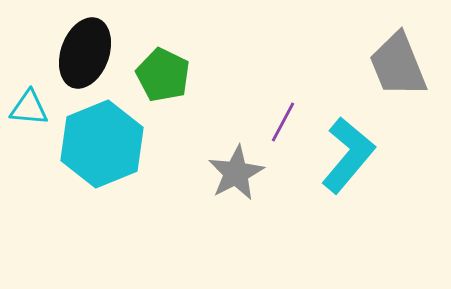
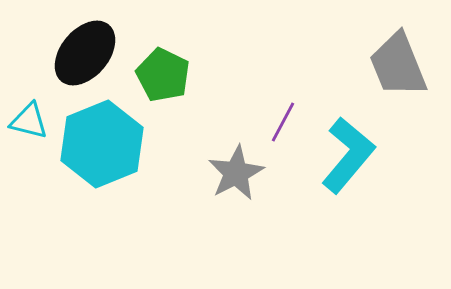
black ellipse: rotated 20 degrees clockwise
cyan triangle: moved 13 px down; rotated 9 degrees clockwise
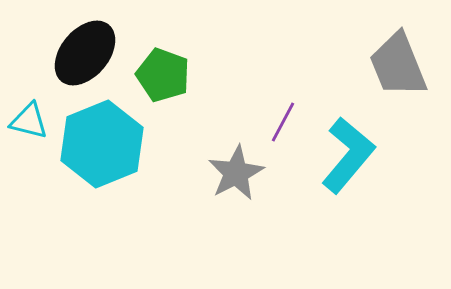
green pentagon: rotated 6 degrees counterclockwise
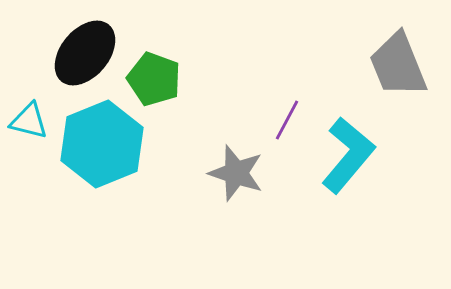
green pentagon: moved 9 px left, 4 px down
purple line: moved 4 px right, 2 px up
gray star: rotated 26 degrees counterclockwise
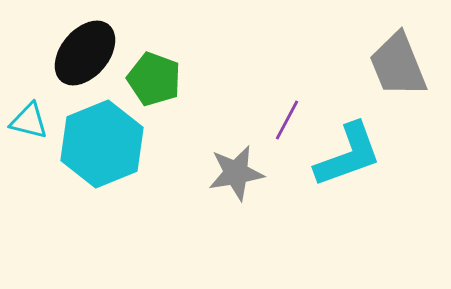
cyan L-shape: rotated 30 degrees clockwise
gray star: rotated 28 degrees counterclockwise
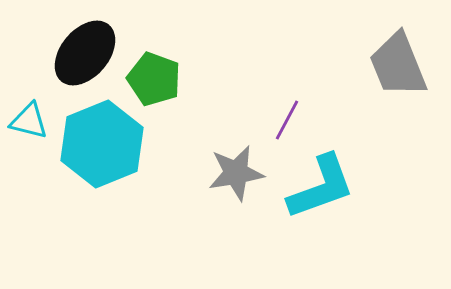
cyan L-shape: moved 27 px left, 32 px down
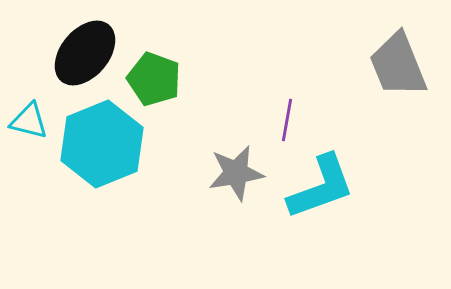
purple line: rotated 18 degrees counterclockwise
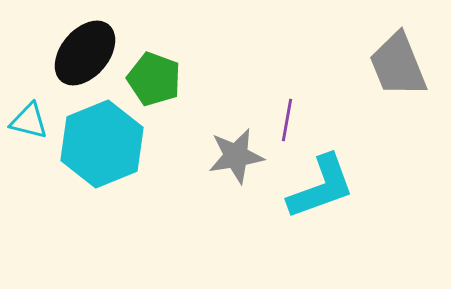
gray star: moved 17 px up
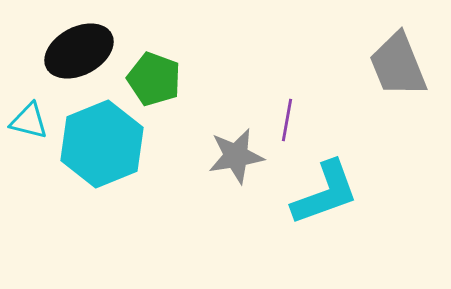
black ellipse: moved 6 px left, 2 px up; rotated 22 degrees clockwise
cyan L-shape: moved 4 px right, 6 px down
